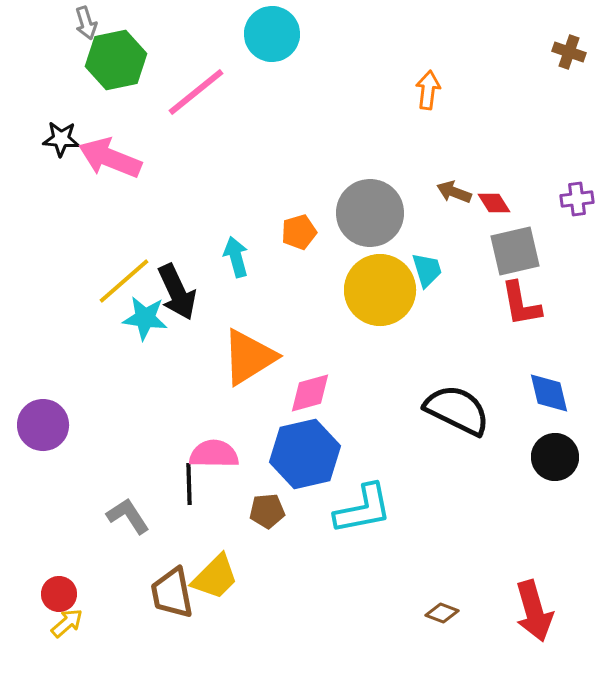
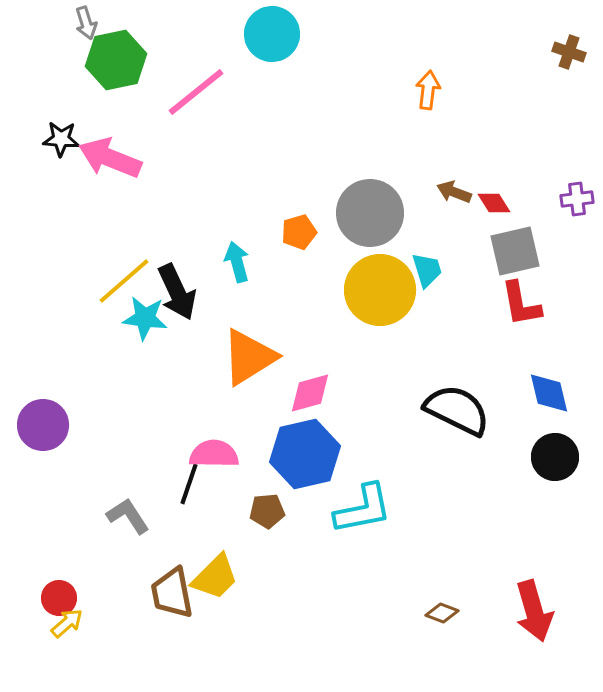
cyan arrow: moved 1 px right, 5 px down
black line: rotated 21 degrees clockwise
red circle: moved 4 px down
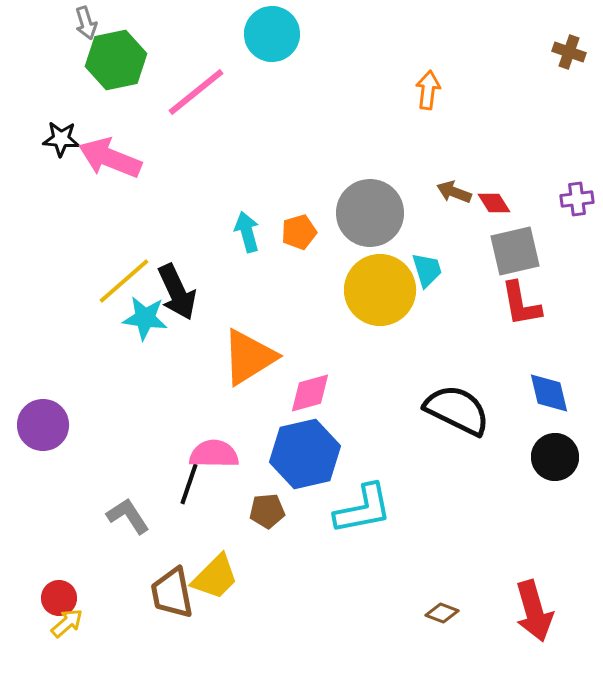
cyan arrow: moved 10 px right, 30 px up
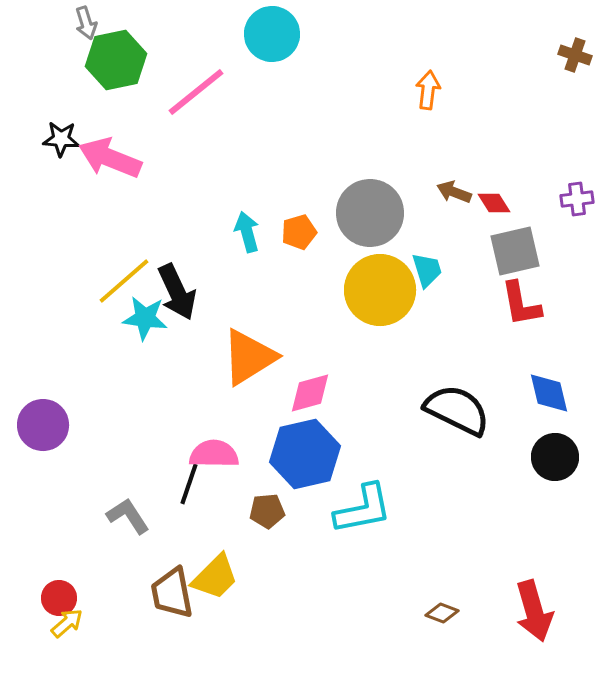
brown cross: moved 6 px right, 3 px down
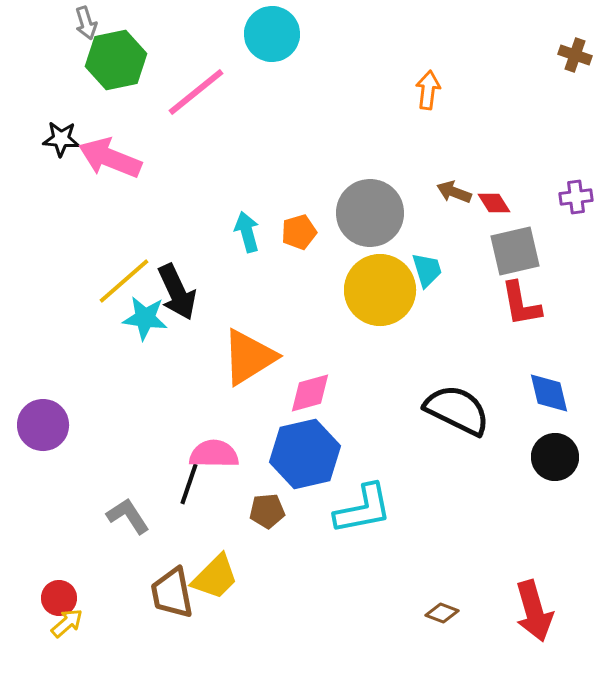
purple cross: moved 1 px left, 2 px up
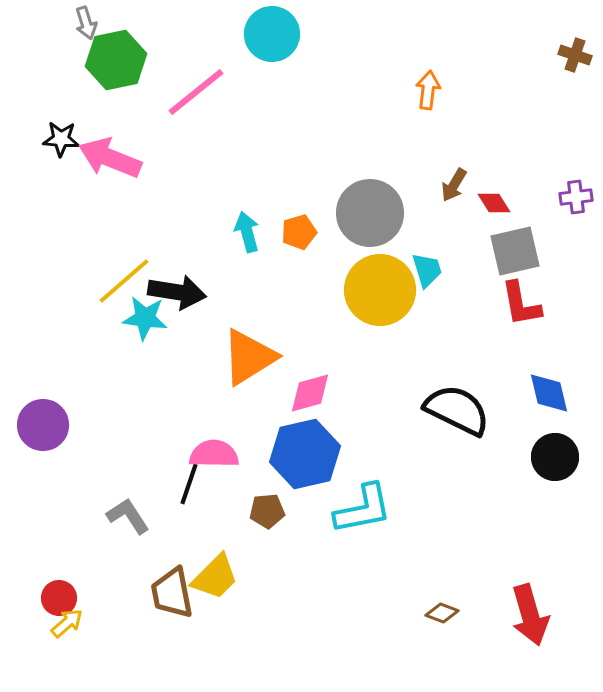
brown arrow: moved 7 px up; rotated 80 degrees counterclockwise
black arrow: rotated 56 degrees counterclockwise
red arrow: moved 4 px left, 4 px down
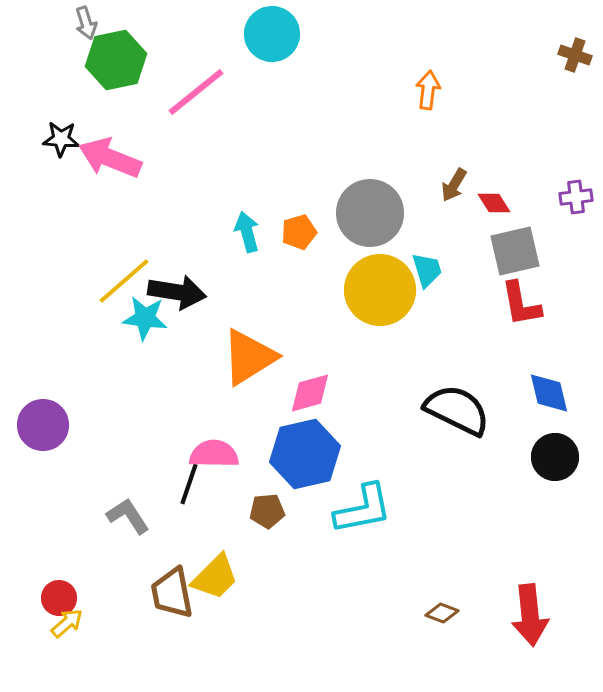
red arrow: rotated 10 degrees clockwise
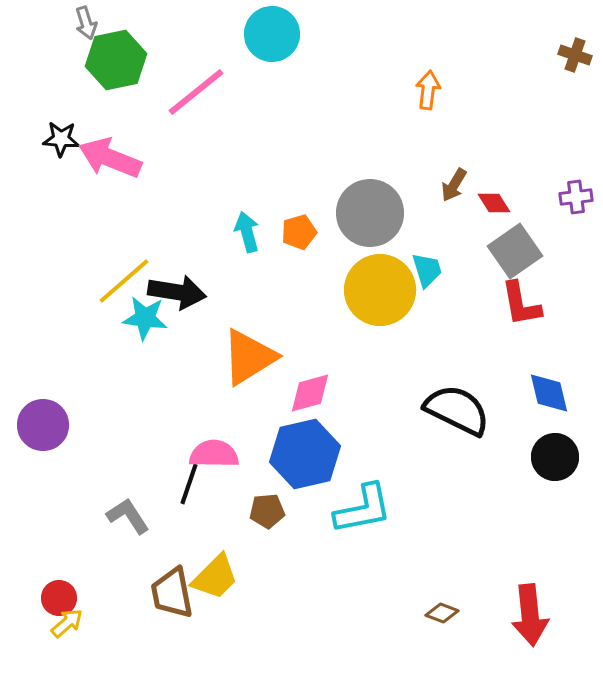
gray square: rotated 22 degrees counterclockwise
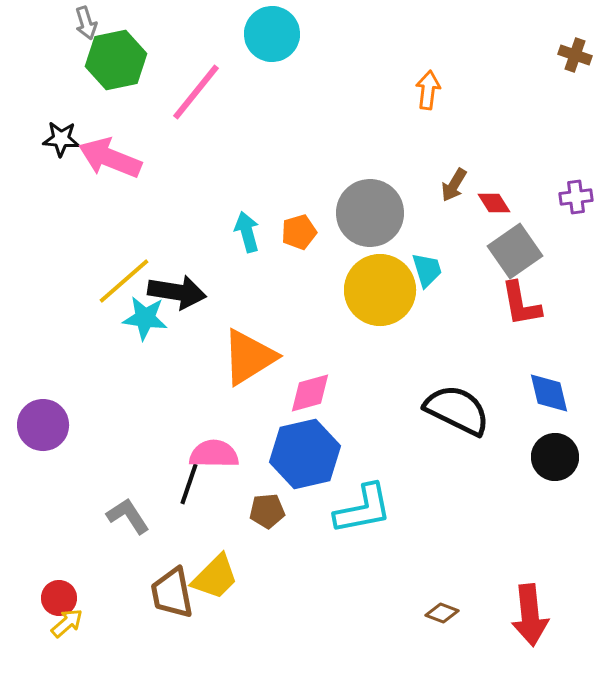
pink line: rotated 12 degrees counterclockwise
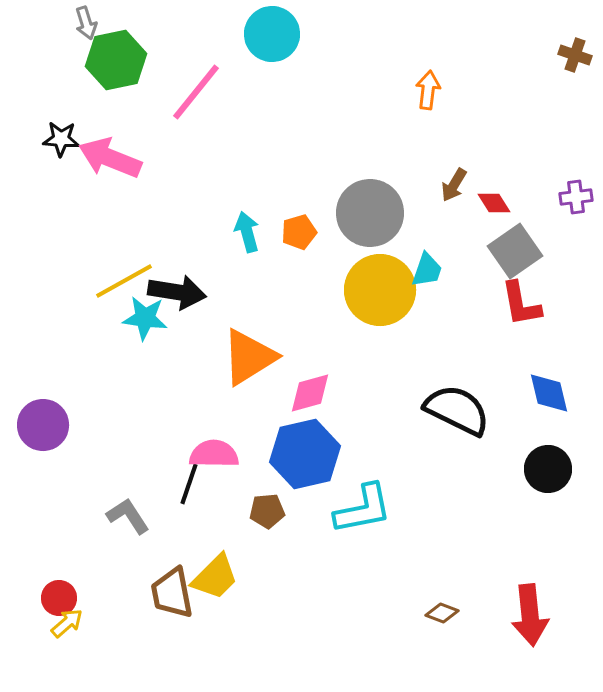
cyan trapezoid: rotated 36 degrees clockwise
yellow line: rotated 12 degrees clockwise
black circle: moved 7 px left, 12 px down
